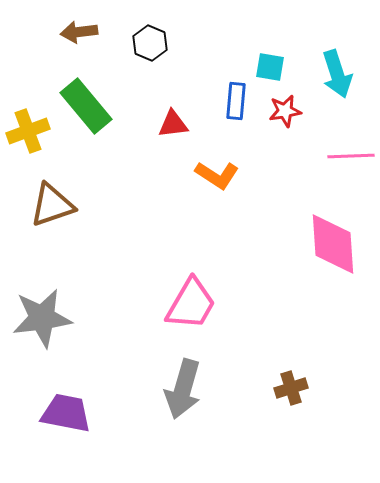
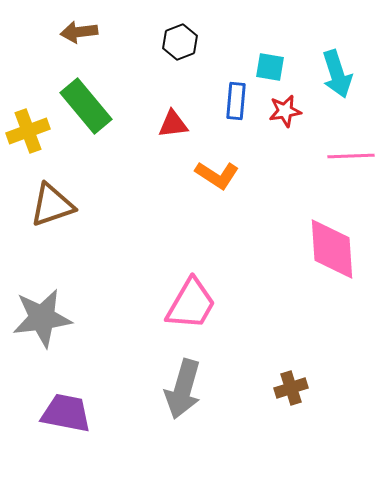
black hexagon: moved 30 px right, 1 px up; rotated 16 degrees clockwise
pink diamond: moved 1 px left, 5 px down
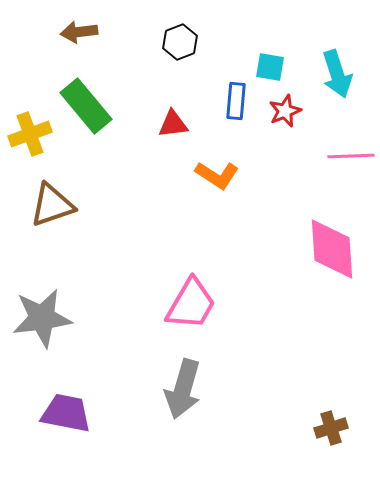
red star: rotated 12 degrees counterclockwise
yellow cross: moved 2 px right, 3 px down
brown cross: moved 40 px right, 40 px down
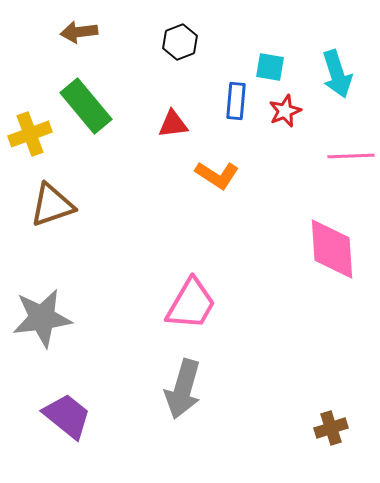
purple trapezoid: moved 1 px right, 3 px down; rotated 28 degrees clockwise
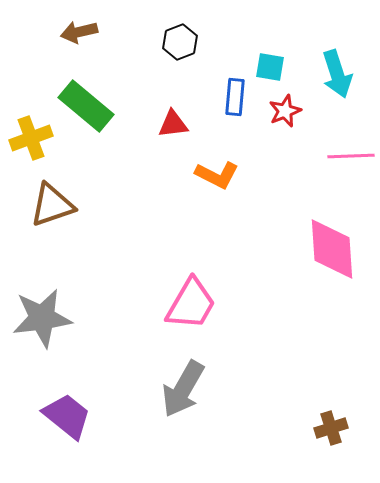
brown arrow: rotated 6 degrees counterclockwise
blue rectangle: moved 1 px left, 4 px up
green rectangle: rotated 10 degrees counterclockwise
yellow cross: moved 1 px right, 4 px down
orange L-shape: rotated 6 degrees counterclockwise
gray arrow: rotated 14 degrees clockwise
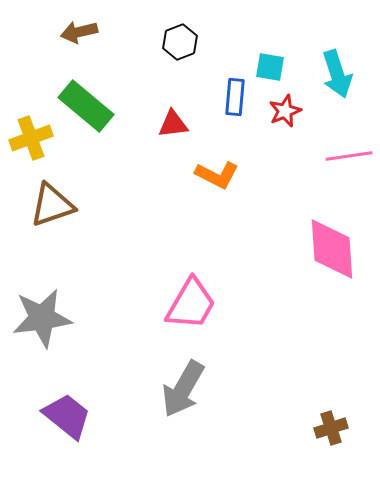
pink line: moved 2 px left; rotated 6 degrees counterclockwise
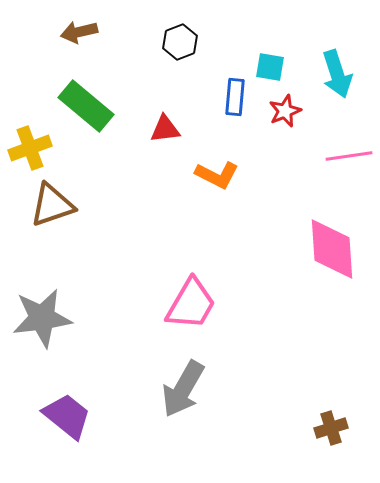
red triangle: moved 8 px left, 5 px down
yellow cross: moved 1 px left, 10 px down
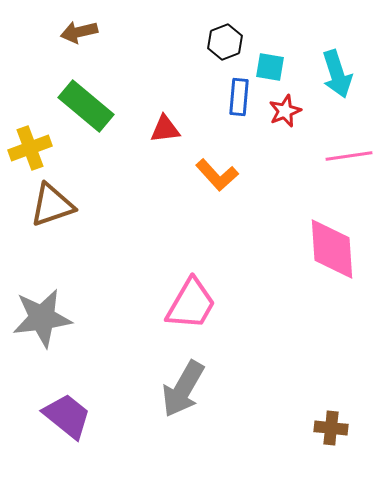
black hexagon: moved 45 px right
blue rectangle: moved 4 px right
orange L-shape: rotated 21 degrees clockwise
brown cross: rotated 24 degrees clockwise
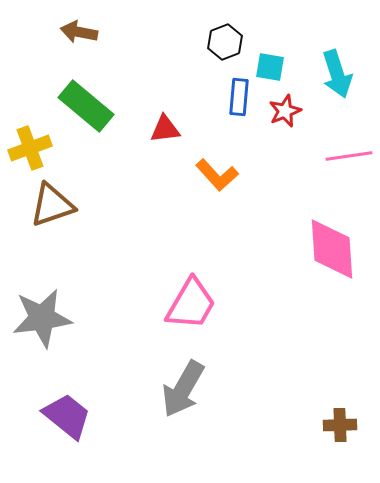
brown arrow: rotated 24 degrees clockwise
brown cross: moved 9 px right, 3 px up; rotated 8 degrees counterclockwise
